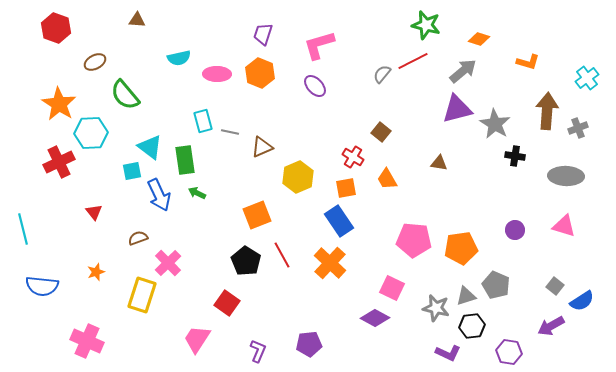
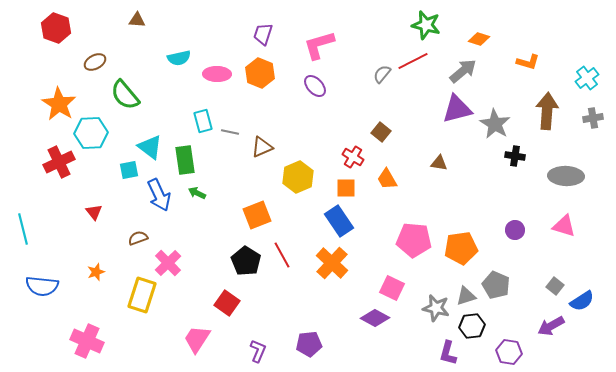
gray cross at (578, 128): moved 15 px right, 10 px up; rotated 12 degrees clockwise
cyan square at (132, 171): moved 3 px left, 1 px up
orange square at (346, 188): rotated 10 degrees clockwise
orange cross at (330, 263): moved 2 px right
purple L-shape at (448, 353): rotated 80 degrees clockwise
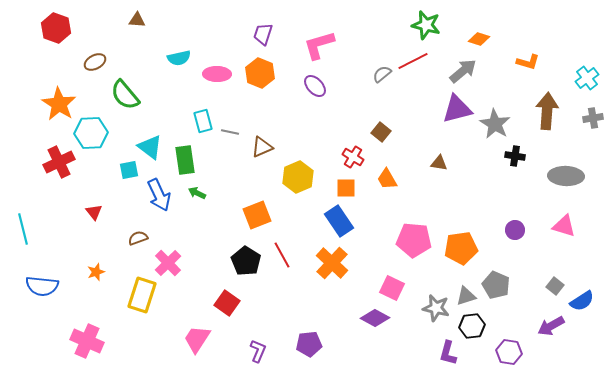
gray semicircle at (382, 74): rotated 12 degrees clockwise
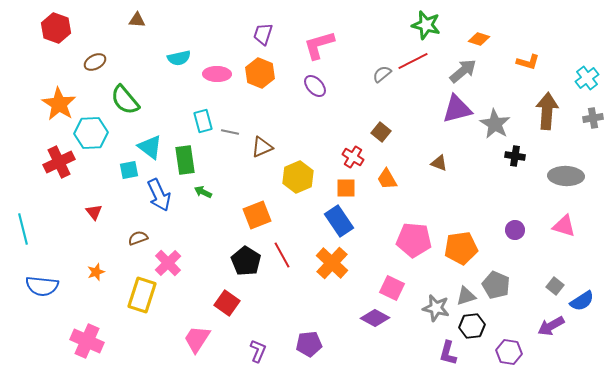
green semicircle at (125, 95): moved 5 px down
brown triangle at (439, 163): rotated 12 degrees clockwise
green arrow at (197, 193): moved 6 px right, 1 px up
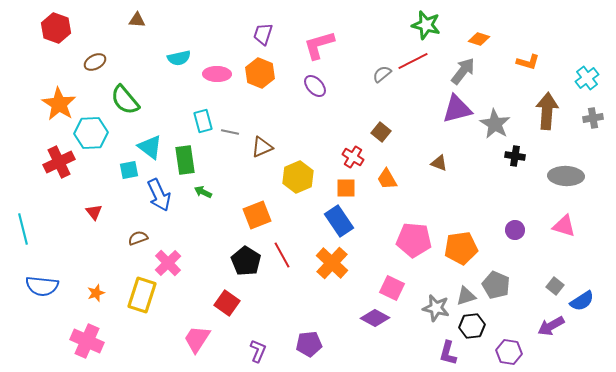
gray arrow at (463, 71): rotated 12 degrees counterclockwise
orange star at (96, 272): moved 21 px down
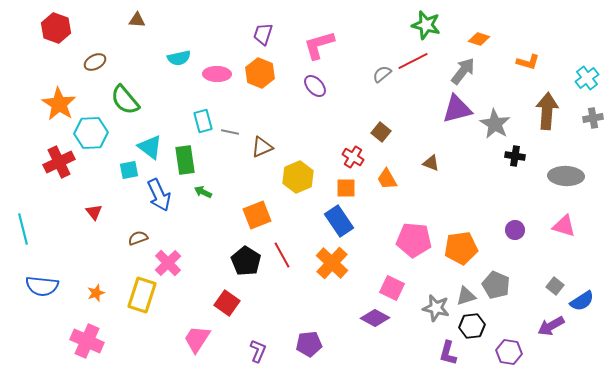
brown triangle at (439, 163): moved 8 px left
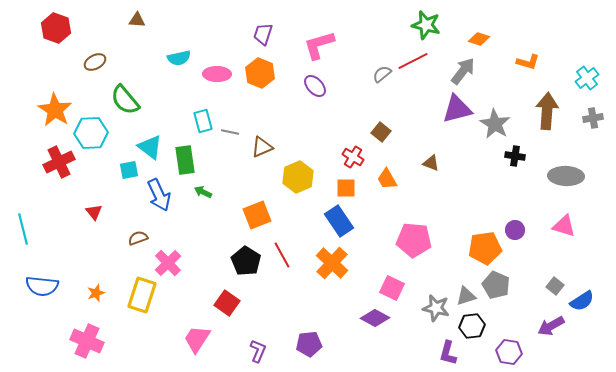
orange star at (59, 104): moved 4 px left, 6 px down
orange pentagon at (461, 248): moved 24 px right
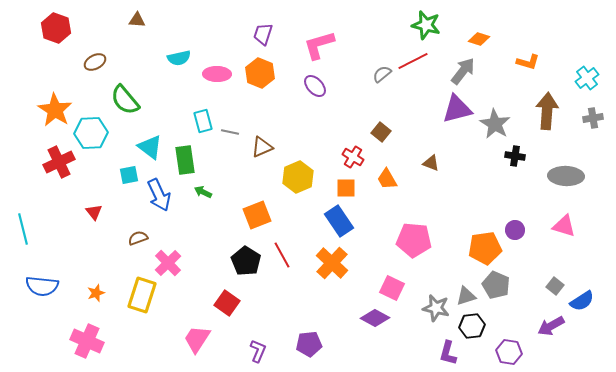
cyan square at (129, 170): moved 5 px down
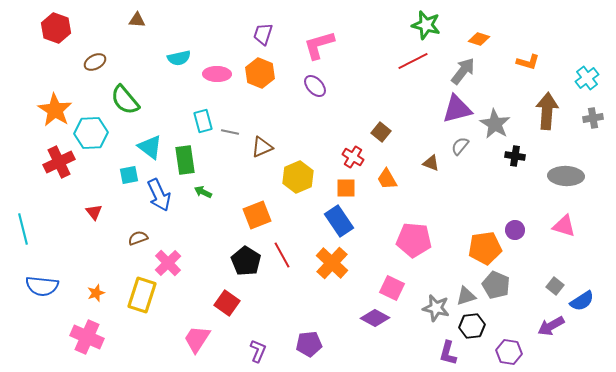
gray semicircle at (382, 74): moved 78 px right, 72 px down; rotated 12 degrees counterclockwise
pink cross at (87, 341): moved 4 px up
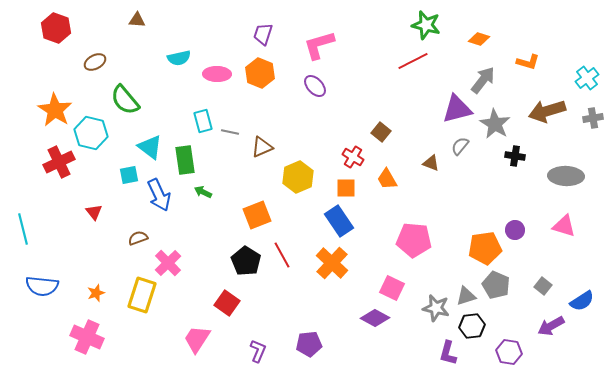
gray arrow at (463, 71): moved 20 px right, 9 px down
brown arrow at (547, 111): rotated 111 degrees counterclockwise
cyan hexagon at (91, 133): rotated 16 degrees clockwise
gray square at (555, 286): moved 12 px left
